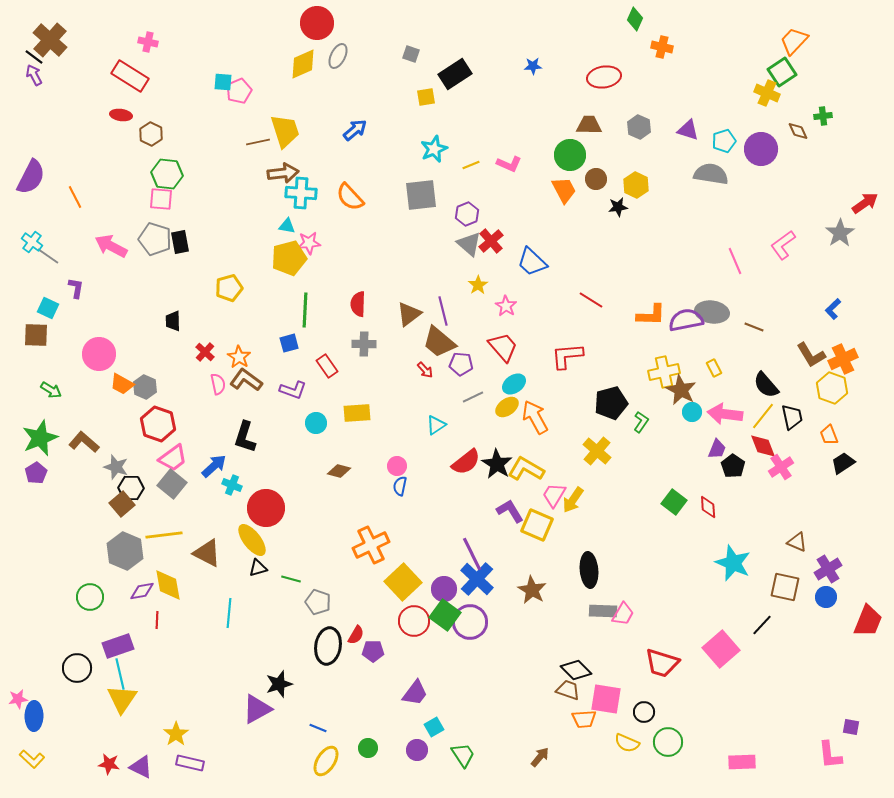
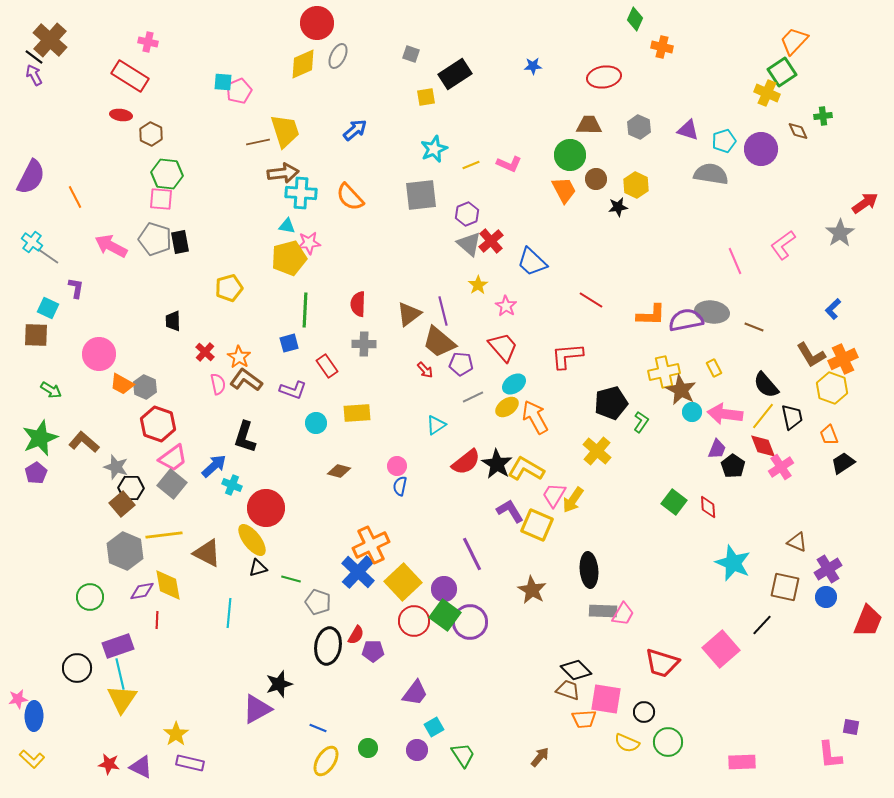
blue cross at (477, 579): moved 119 px left, 7 px up
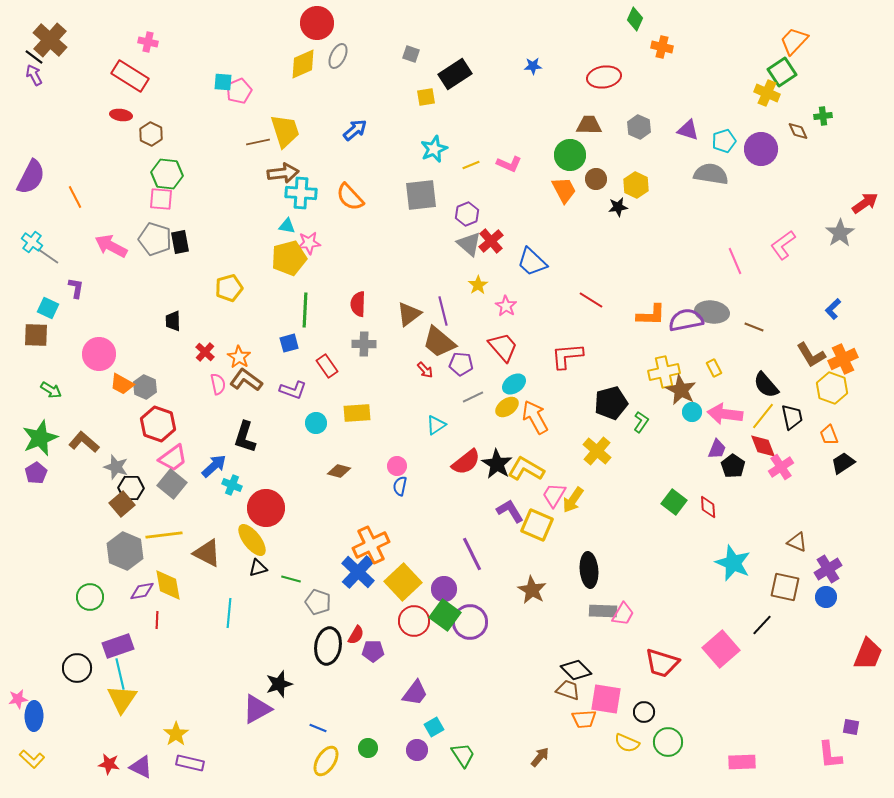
red trapezoid at (868, 621): moved 33 px down
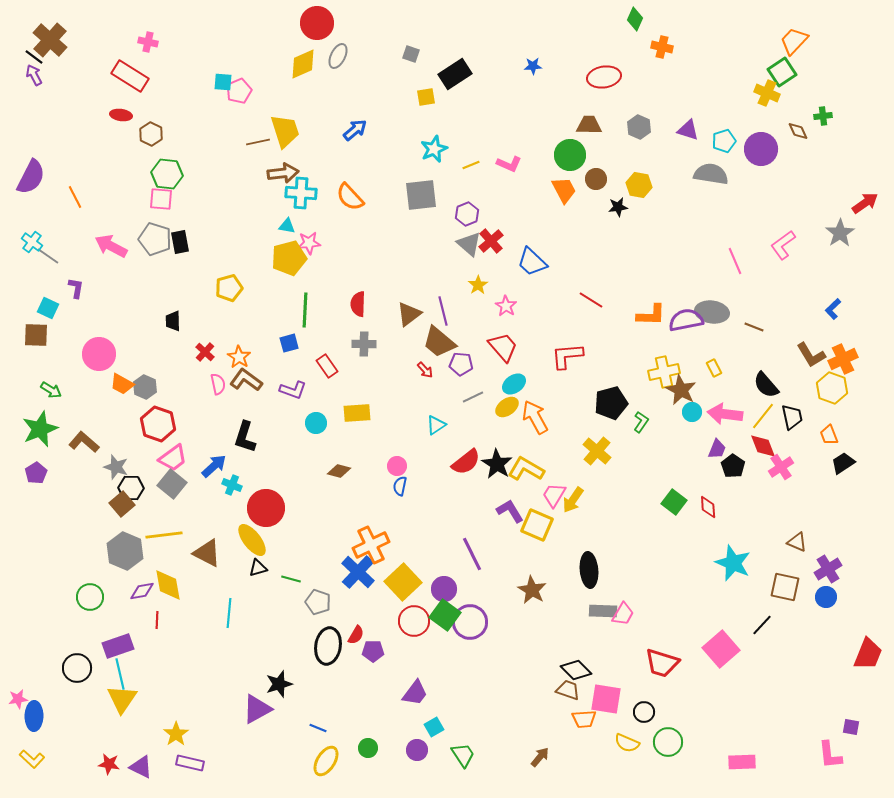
yellow hexagon at (636, 185): moved 3 px right; rotated 15 degrees counterclockwise
green star at (40, 438): moved 9 px up
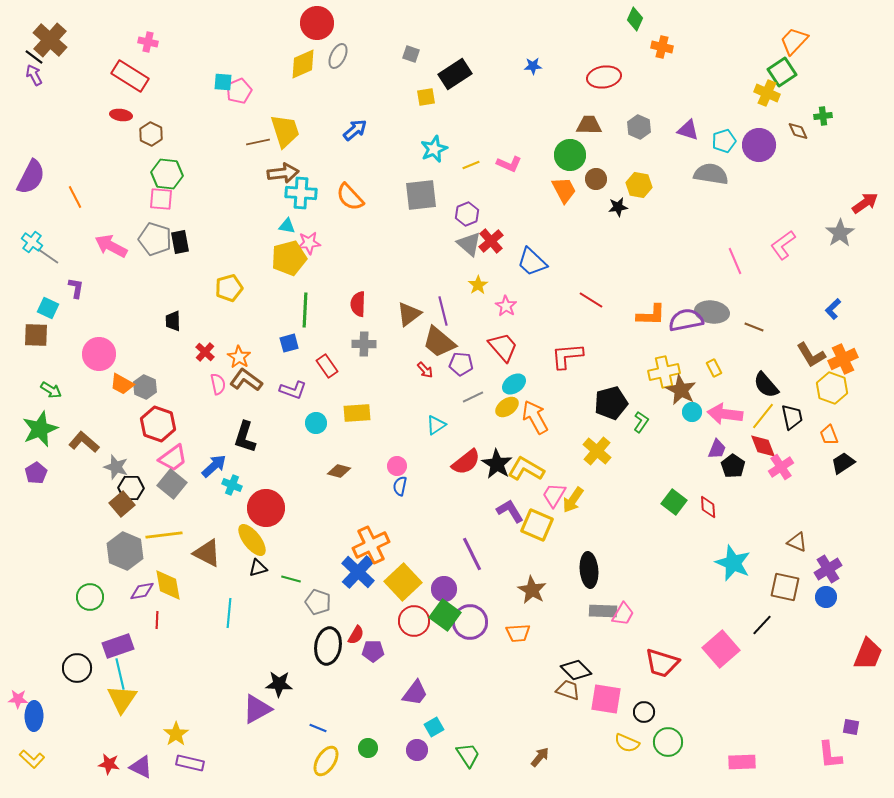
purple circle at (761, 149): moved 2 px left, 4 px up
black star at (279, 684): rotated 20 degrees clockwise
pink star at (18, 699): rotated 12 degrees clockwise
orange trapezoid at (584, 719): moved 66 px left, 86 px up
green trapezoid at (463, 755): moved 5 px right
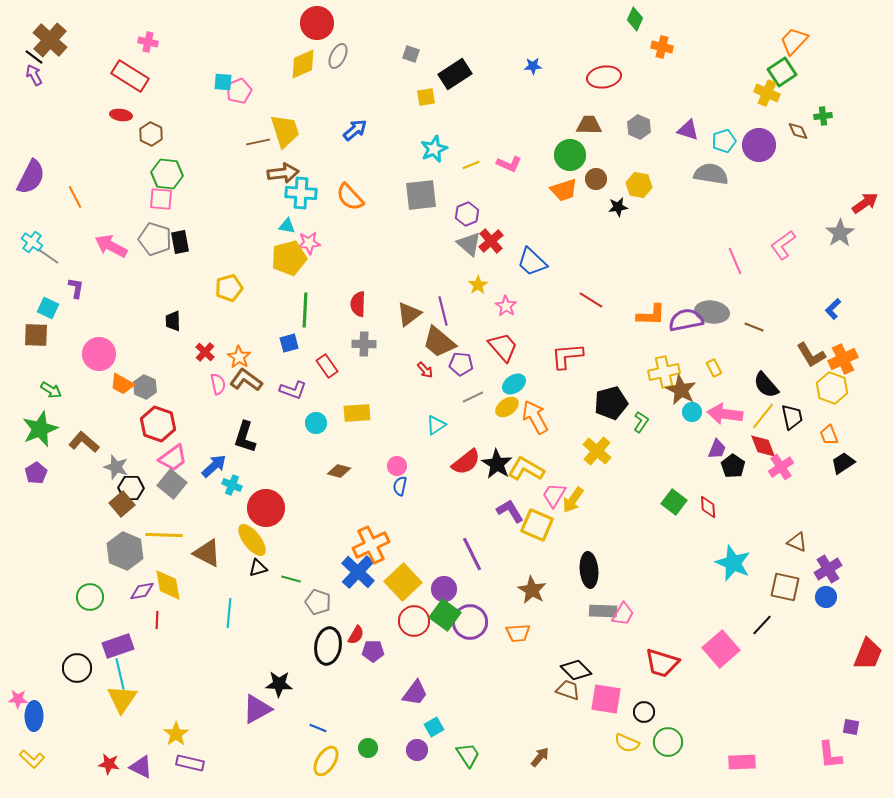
orange trapezoid at (564, 190): rotated 100 degrees clockwise
yellow line at (164, 535): rotated 9 degrees clockwise
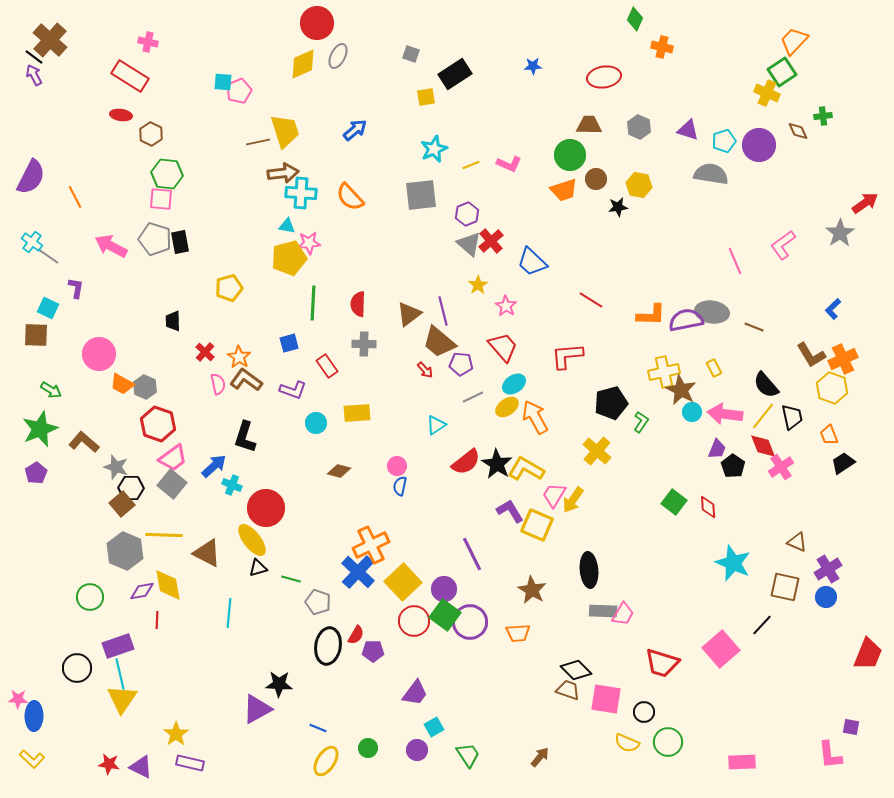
green line at (305, 310): moved 8 px right, 7 px up
